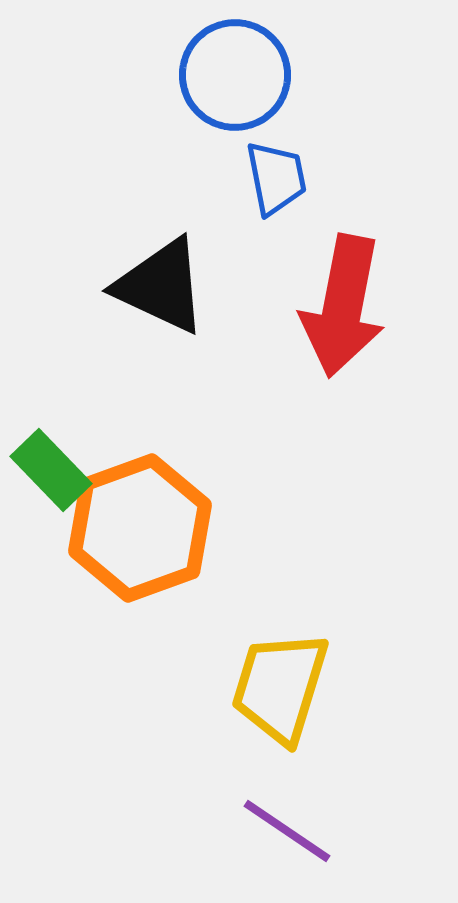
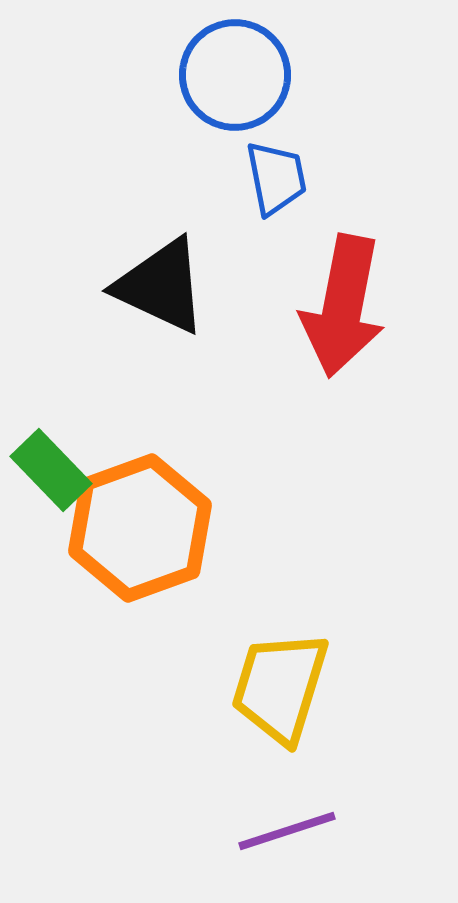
purple line: rotated 52 degrees counterclockwise
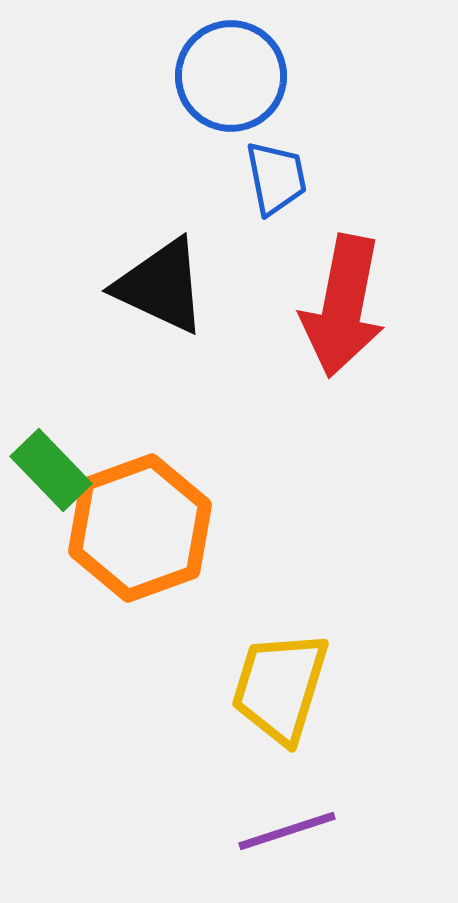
blue circle: moved 4 px left, 1 px down
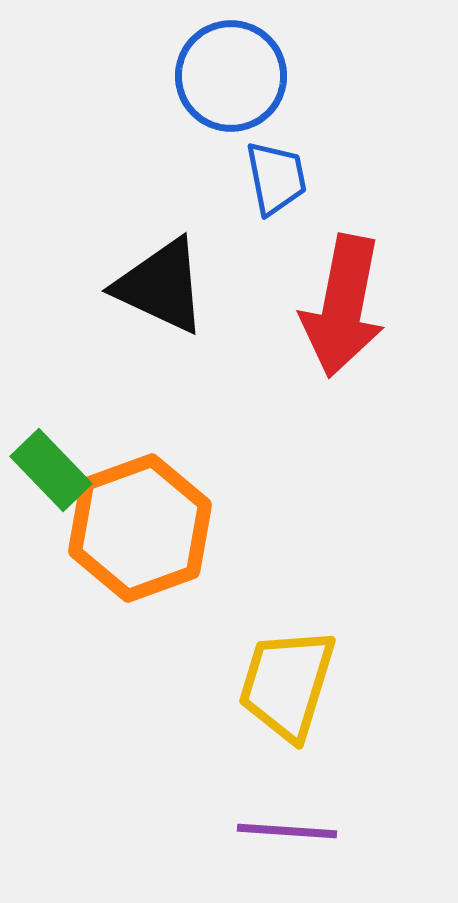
yellow trapezoid: moved 7 px right, 3 px up
purple line: rotated 22 degrees clockwise
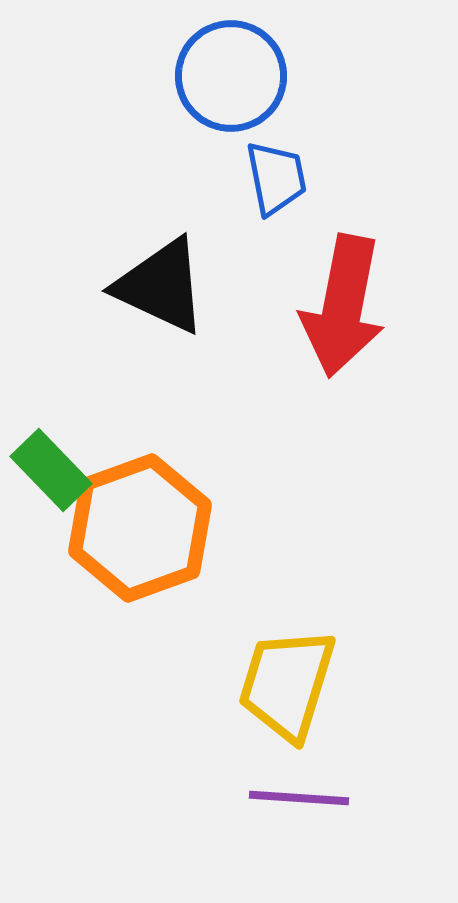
purple line: moved 12 px right, 33 px up
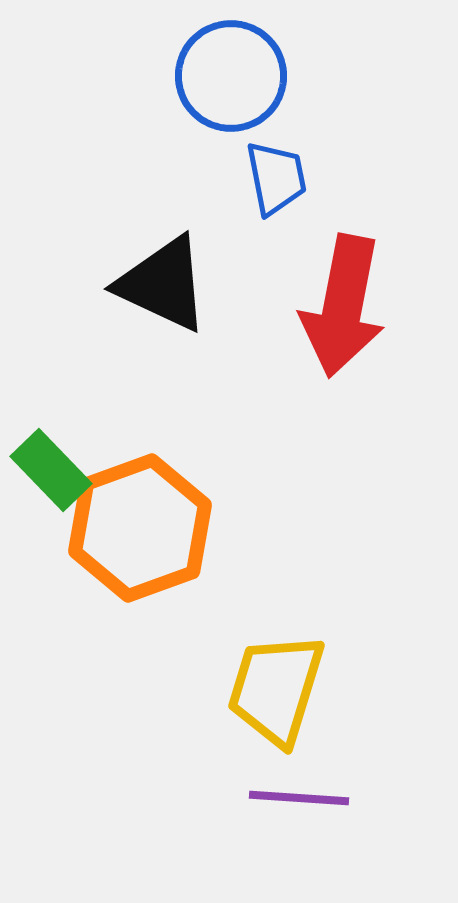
black triangle: moved 2 px right, 2 px up
yellow trapezoid: moved 11 px left, 5 px down
